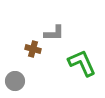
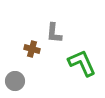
gray L-shape: rotated 95 degrees clockwise
brown cross: moved 1 px left
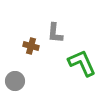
gray L-shape: moved 1 px right
brown cross: moved 1 px left, 3 px up
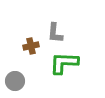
brown cross: rotated 28 degrees counterclockwise
green L-shape: moved 18 px left; rotated 64 degrees counterclockwise
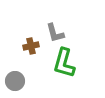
gray L-shape: rotated 20 degrees counterclockwise
green L-shape: rotated 76 degrees counterclockwise
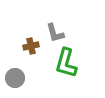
green L-shape: moved 2 px right
gray circle: moved 3 px up
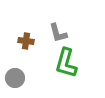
gray L-shape: moved 3 px right
brown cross: moved 5 px left, 5 px up; rotated 21 degrees clockwise
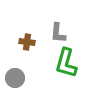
gray L-shape: rotated 20 degrees clockwise
brown cross: moved 1 px right, 1 px down
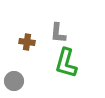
gray circle: moved 1 px left, 3 px down
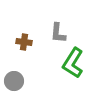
brown cross: moved 3 px left
green L-shape: moved 7 px right; rotated 16 degrees clockwise
